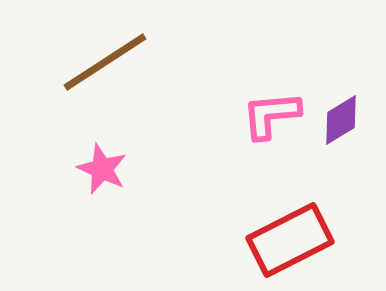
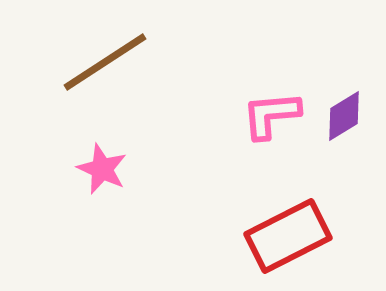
purple diamond: moved 3 px right, 4 px up
red rectangle: moved 2 px left, 4 px up
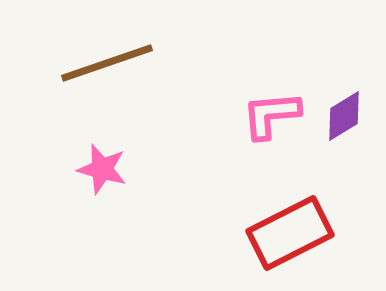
brown line: moved 2 px right, 1 px down; rotated 14 degrees clockwise
pink star: rotated 9 degrees counterclockwise
red rectangle: moved 2 px right, 3 px up
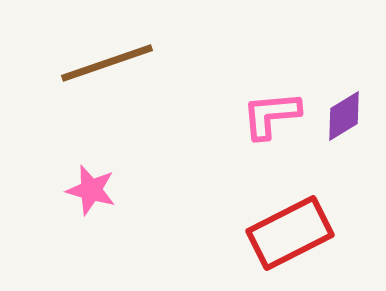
pink star: moved 11 px left, 21 px down
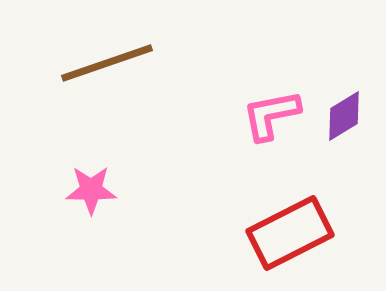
pink L-shape: rotated 6 degrees counterclockwise
pink star: rotated 15 degrees counterclockwise
